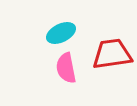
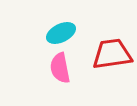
pink semicircle: moved 6 px left
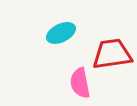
pink semicircle: moved 20 px right, 15 px down
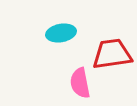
cyan ellipse: rotated 16 degrees clockwise
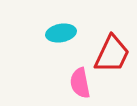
red trapezoid: rotated 123 degrees clockwise
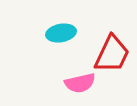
pink semicircle: rotated 92 degrees counterclockwise
